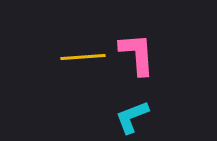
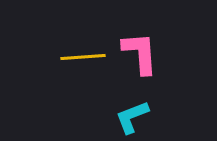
pink L-shape: moved 3 px right, 1 px up
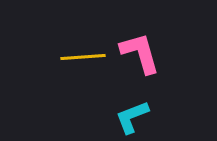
pink L-shape: rotated 12 degrees counterclockwise
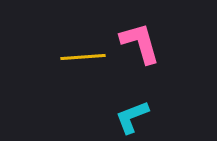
pink L-shape: moved 10 px up
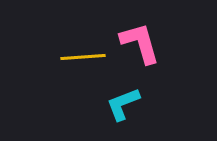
cyan L-shape: moved 9 px left, 13 px up
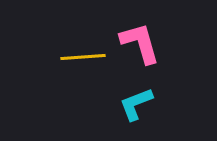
cyan L-shape: moved 13 px right
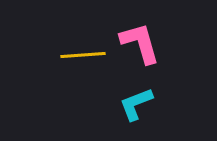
yellow line: moved 2 px up
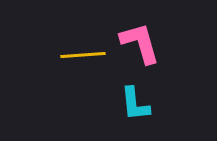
cyan L-shape: moved 1 px left; rotated 75 degrees counterclockwise
